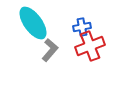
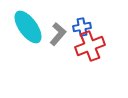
cyan ellipse: moved 5 px left, 4 px down
gray L-shape: moved 8 px right, 16 px up
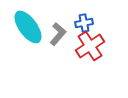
blue cross: moved 2 px right, 4 px up
red cross: rotated 12 degrees counterclockwise
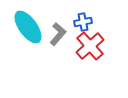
blue cross: moved 1 px left, 1 px up
red cross: rotated 8 degrees counterclockwise
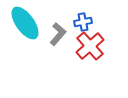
cyan ellipse: moved 3 px left, 4 px up
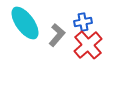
gray L-shape: moved 1 px left, 1 px down
red cross: moved 2 px left, 1 px up
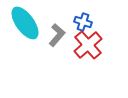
blue cross: rotated 30 degrees clockwise
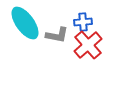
blue cross: rotated 24 degrees counterclockwise
gray L-shape: rotated 60 degrees clockwise
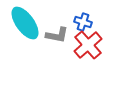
blue cross: rotated 24 degrees clockwise
